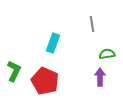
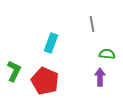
cyan rectangle: moved 2 px left
green semicircle: rotated 14 degrees clockwise
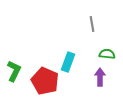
cyan rectangle: moved 17 px right, 19 px down
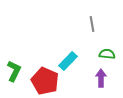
cyan rectangle: moved 1 px up; rotated 24 degrees clockwise
purple arrow: moved 1 px right, 1 px down
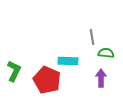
gray line: moved 13 px down
green semicircle: moved 1 px left, 1 px up
cyan rectangle: rotated 48 degrees clockwise
red pentagon: moved 2 px right, 1 px up
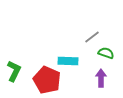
gray line: rotated 63 degrees clockwise
green semicircle: rotated 14 degrees clockwise
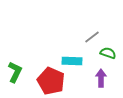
green semicircle: moved 2 px right
cyan rectangle: moved 4 px right
green L-shape: moved 1 px right, 1 px down
red pentagon: moved 4 px right, 1 px down
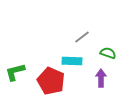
gray line: moved 10 px left
green L-shape: rotated 130 degrees counterclockwise
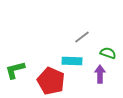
green L-shape: moved 2 px up
purple arrow: moved 1 px left, 4 px up
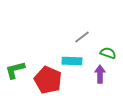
red pentagon: moved 3 px left, 1 px up
